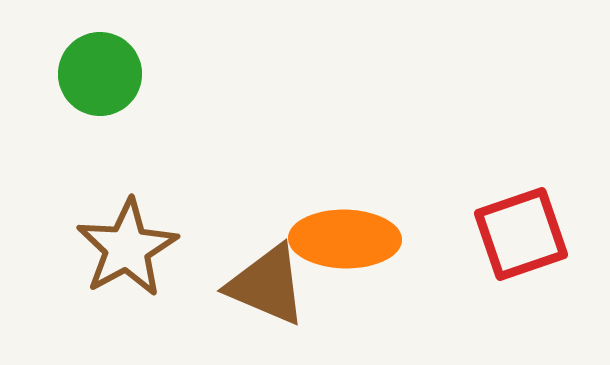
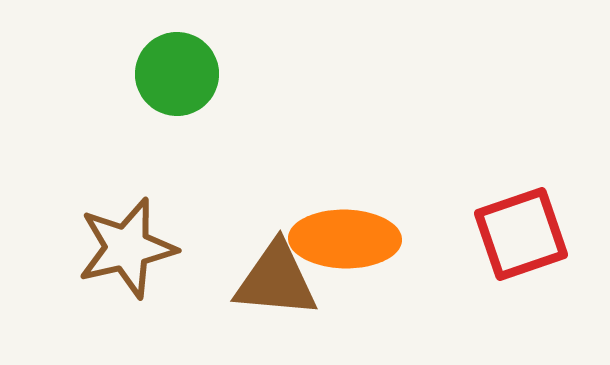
green circle: moved 77 px right
brown star: rotated 16 degrees clockwise
brown triangle: moved 9 px right, 5 px up; rotated 18 degrees counterclockwise
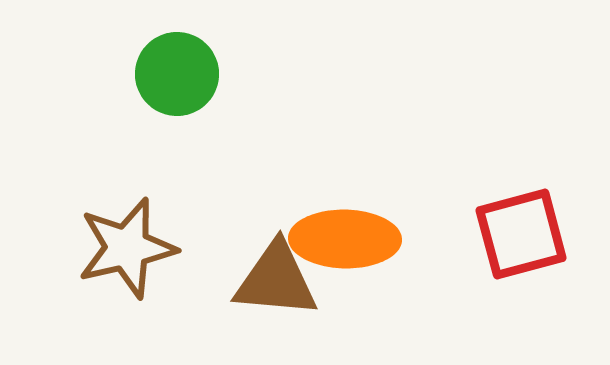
red square: rotated 4 degrees clockwise
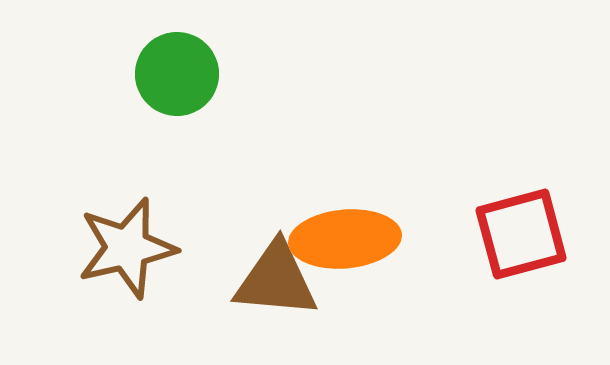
orange ellipse: rotated 6 degrees counterclockwise
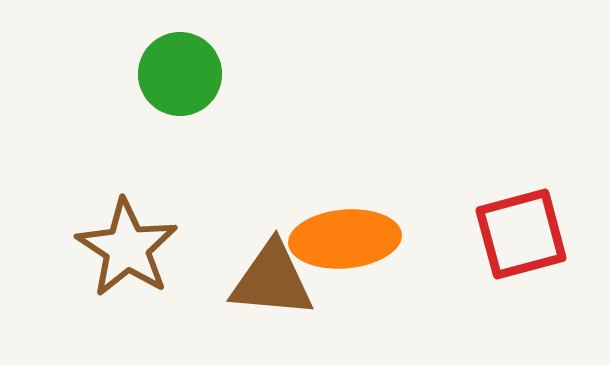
green circle: moved 3 px right
brown star: rotated 26 degrees counterclockwise
brown triangle: moved 4 px left
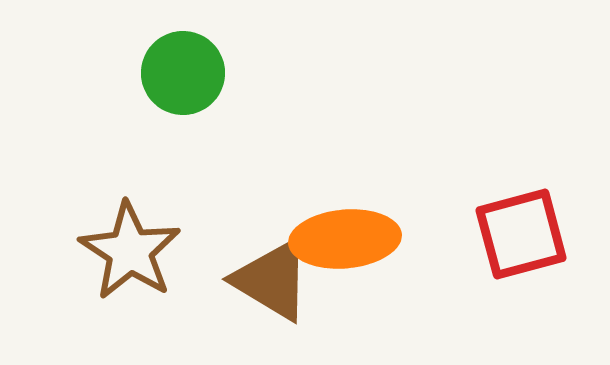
green circle: moved 3 px right, 1 px up
brown star: moved 3 px right, 3 px down
brown triangle: rotated 26 degrees clockwise
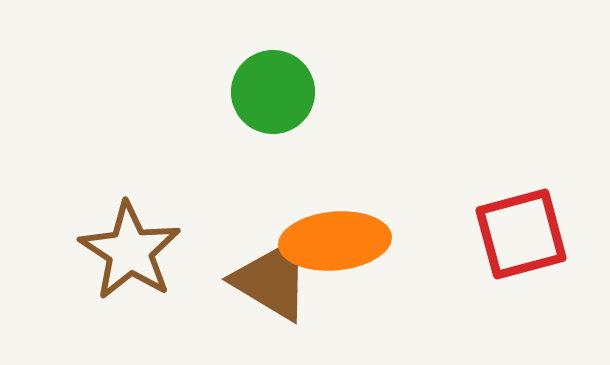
green circle: moved 90 px right, 19 px down
orange ellipse: moved 10 px left, 2 px down
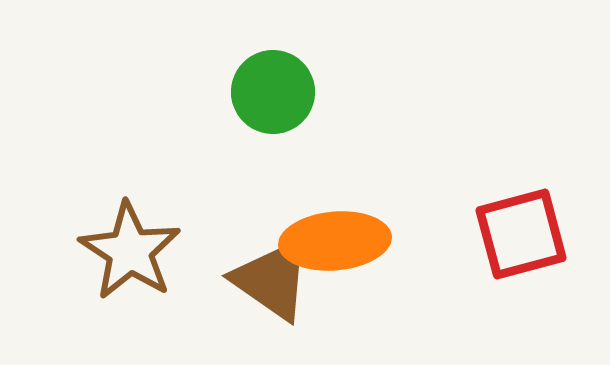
brown triangle: rotated 4 degrees clockwise
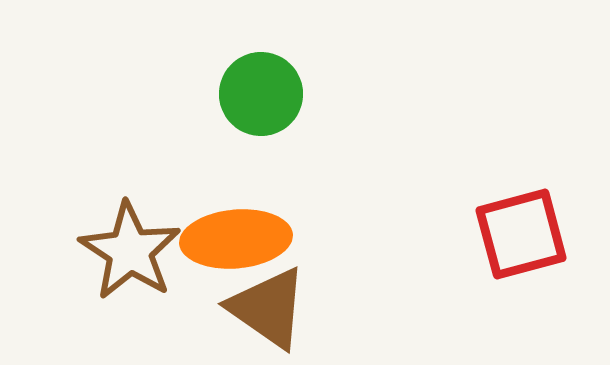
green circle: moved 12 px left, 2 px down
orange ellipse: moved 99 px left, 2 px up
brown triangle: moved 4 px left, 28 px down
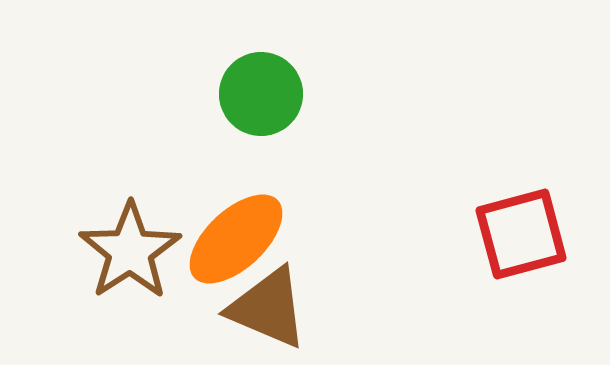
orange ellipse: rotated 38 degrees counterclockwise
brown star: rotated 6 degrees clockwise
brown triangle: rotated 12 degrees counterclockwise
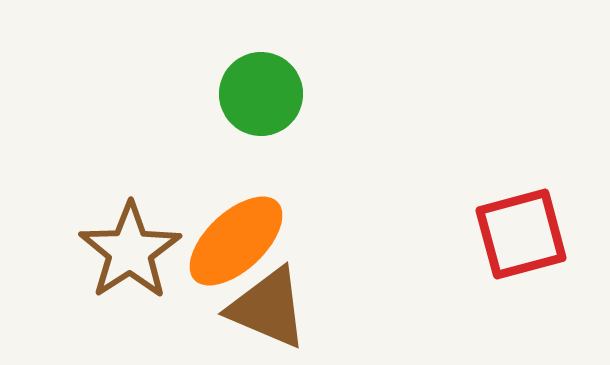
orange ellipse: moved 2 px down
